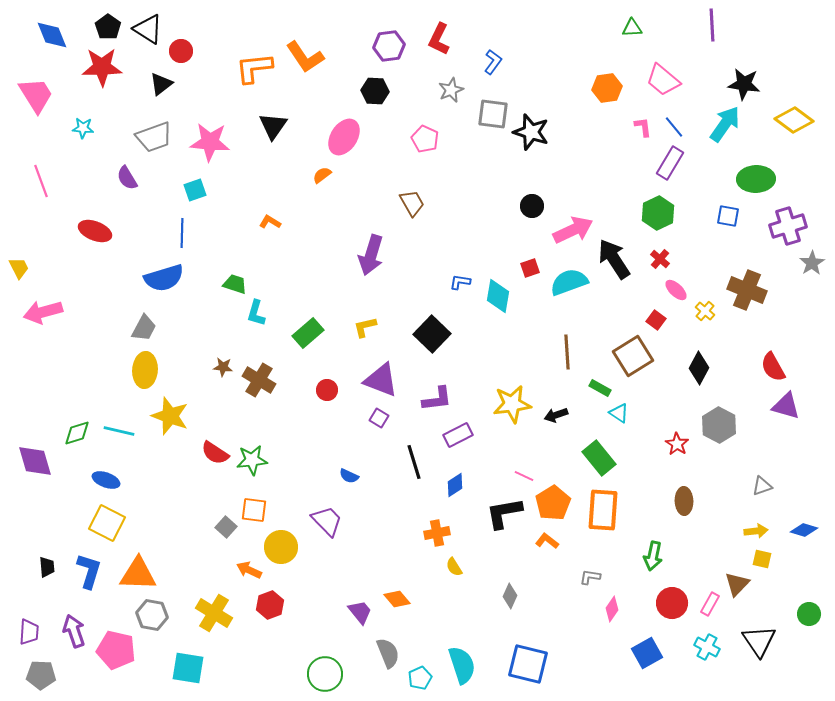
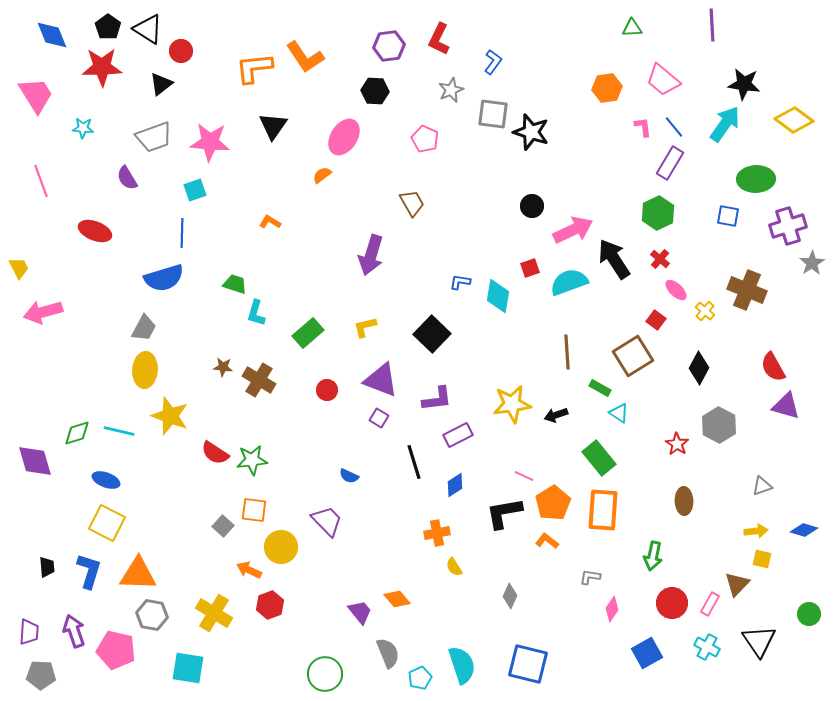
gray square at (226, 527): moved 3 px left, 1 px up
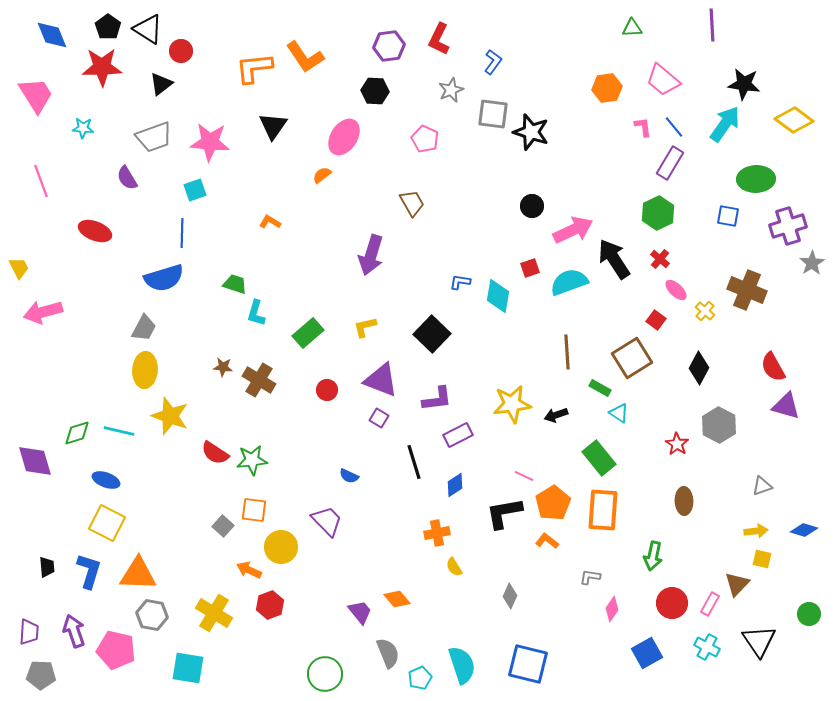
brown square at (633, 356): moved 1 px left, 2 px down
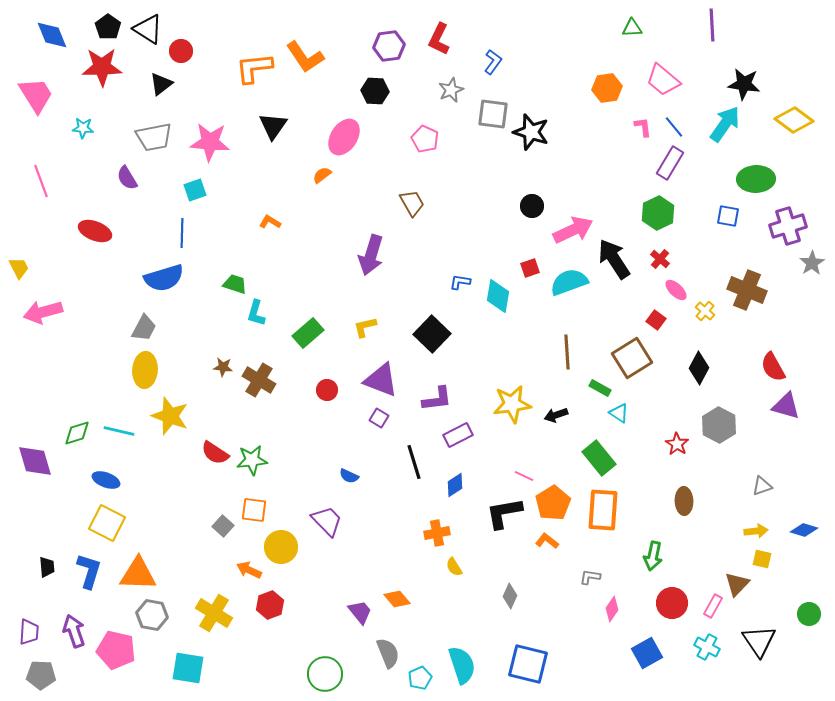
gray trapezoid at (154, 137): rotated 9 degrees clockwise
pink rectangle at (710, 604): moved 3 px right, 2 px down
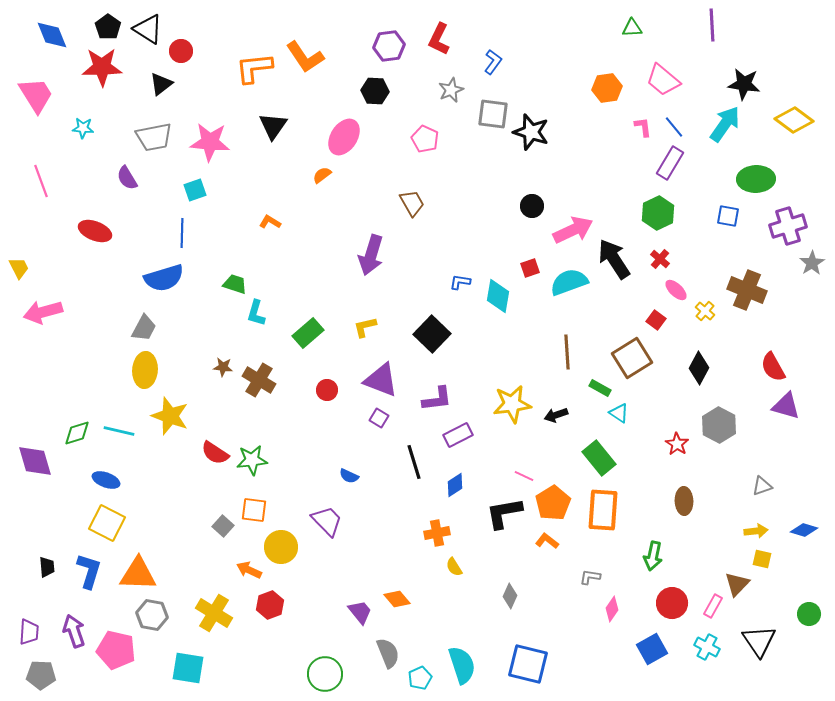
blue square at (647, 653): moved 5 px right, 4 px up
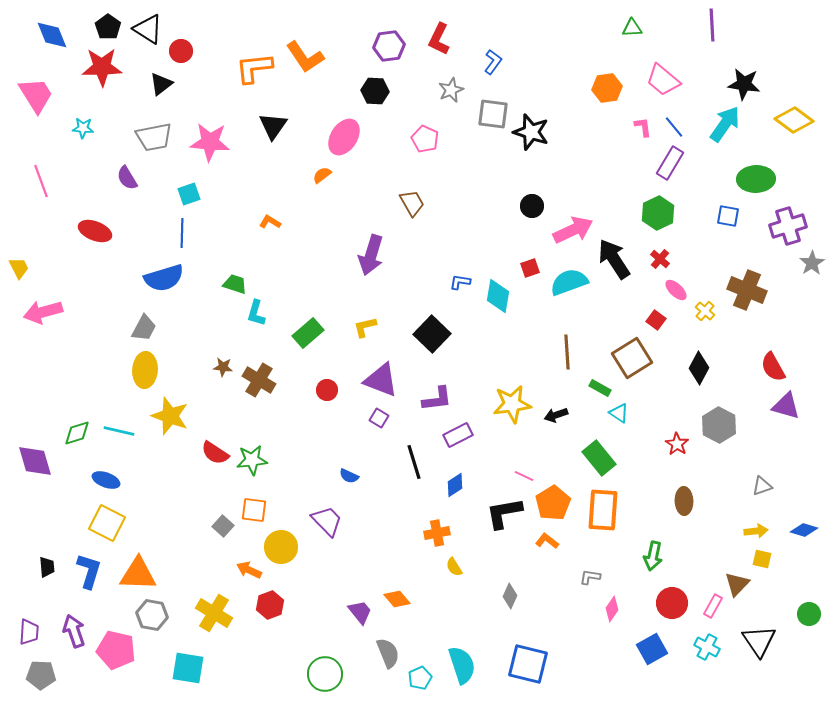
cyan square at (195, 190): moved 6 px left, 4 px down
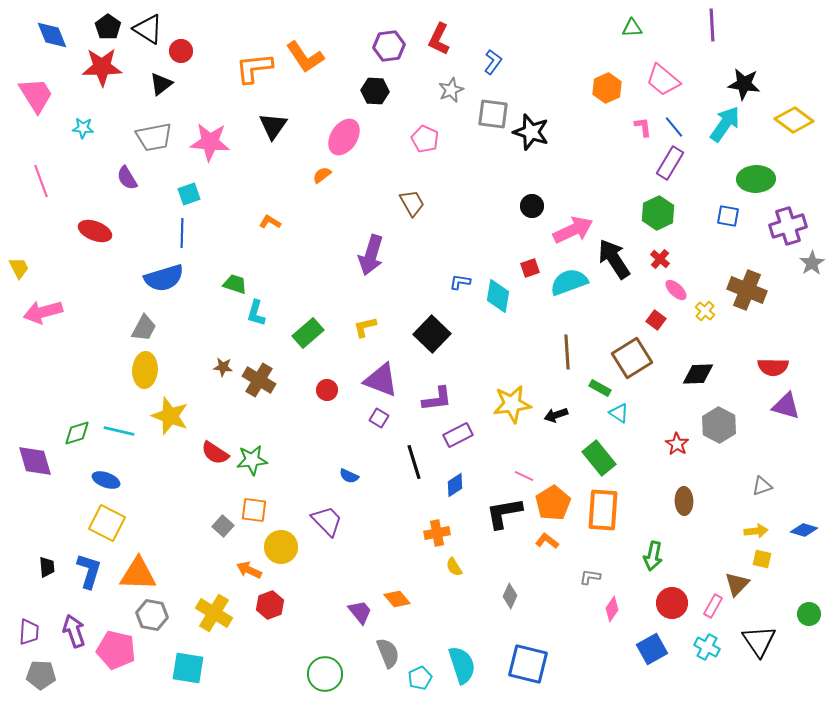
orange hexagon at (607, 88): rotated 16 degrees counterclockwise
red semicircle at (773, 367): rotated 60 degrees counterclockwise
black diamond at (699, 368): moved 1 px left, 6 px down; rotated 60 degrees clockwise
